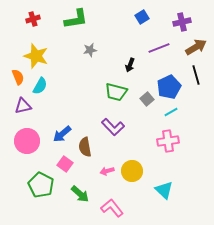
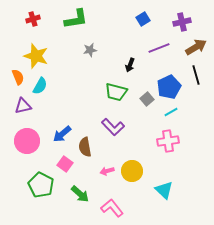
blue square: moved 1 px right, 2 px down
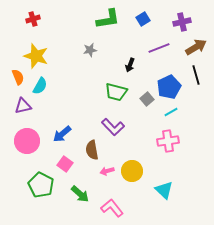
green L-shape: moved 32 px right
brown semicircle: moved 7 px right, 3 px down
